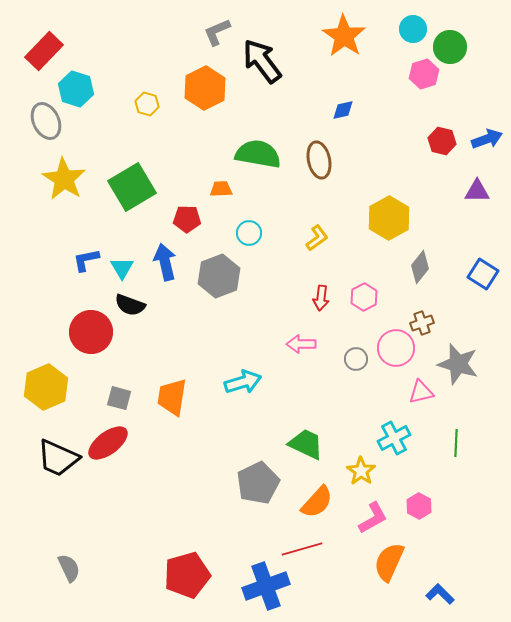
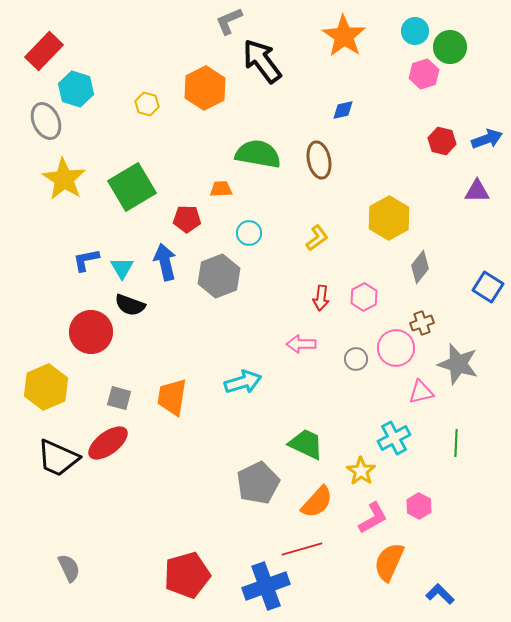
cyan circle at (413, 29): moved 2 px right, 2 px down
gray L-shape at (217, 32): moved 12 px right, 11 px up
blue square at (483, 274): moved 5 px right, 13 px down
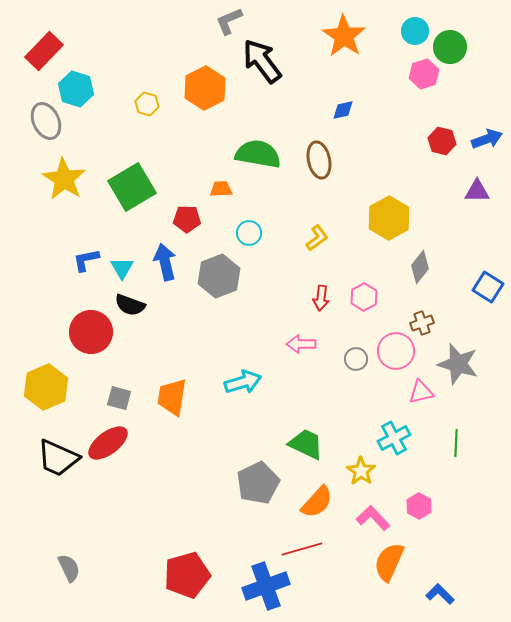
pink circle at (396, 348): moved 3 px down
pink L-shape at (373, 518): rotated 104 degrees counterclockwise
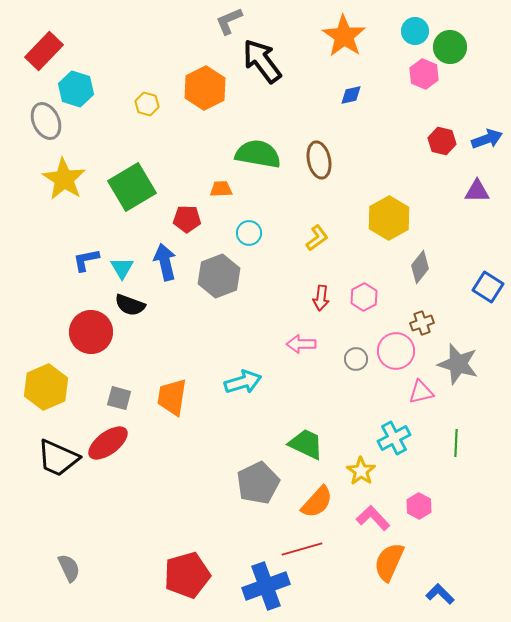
pink hexagon at (424, 74): rotated 20 degrees counterclockwise
blue diamond at (343, 110): moved 8 px right, 15 px up
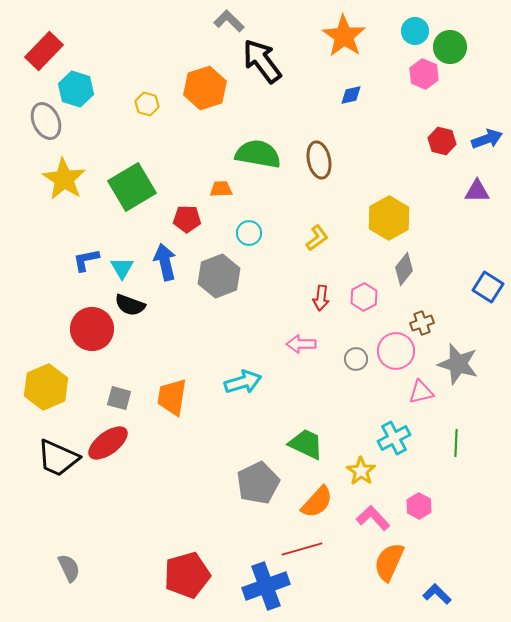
gray L-shape at (229, 21): rotated 68 degrees clockwise
orange hexagon at (205, 88): rotated 9 degrees clockwise
gray diamond at (420, 267): moved 16 px left, 2 px down
red circle at (91, 332): moved 1 px right, 3 px up
blue L-shape at (440, 594): moved 3 px left
